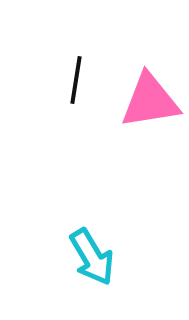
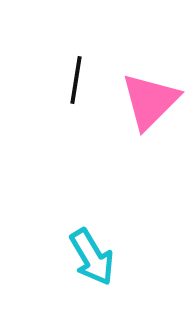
pink triangle: rotated 36 degrees counterclockwise
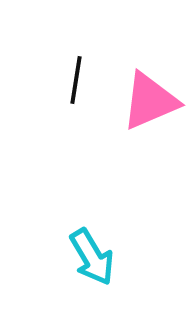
pink triangle: rotated 22 degrees clockwise
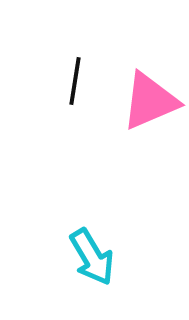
black line: moved 1 px left, 1 px down
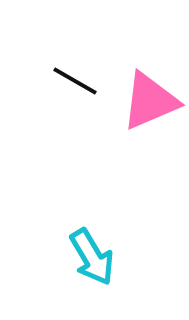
black line: rotated 69 degrees counterclockwise
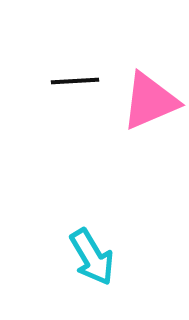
black line: rotated 33 degrees counterclockwise
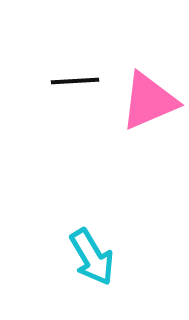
pink triangle: moved 1 px left
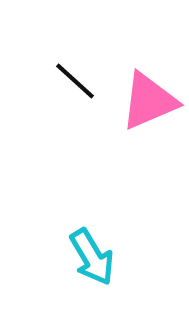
black line: rotated 45 degrees clockwise
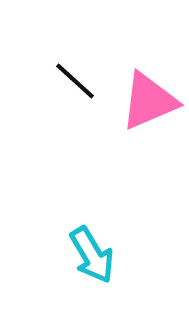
cyan arrow: moved 2 px up
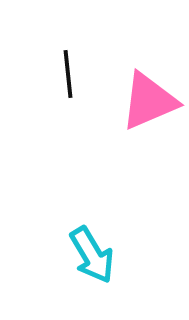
black line: moved 7 px left, 7 px up; rotated 42 degrees clockwise
